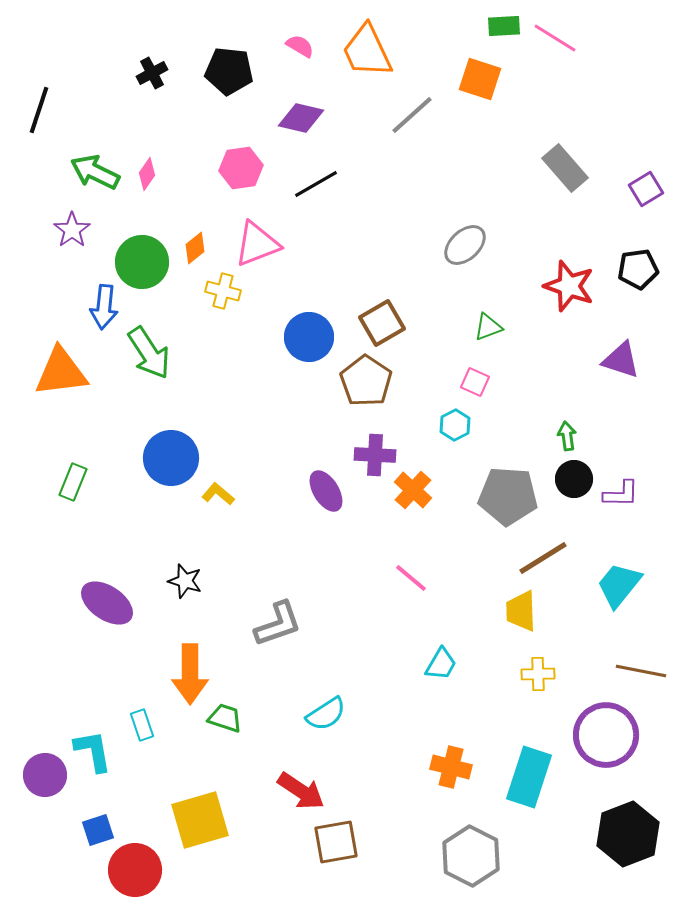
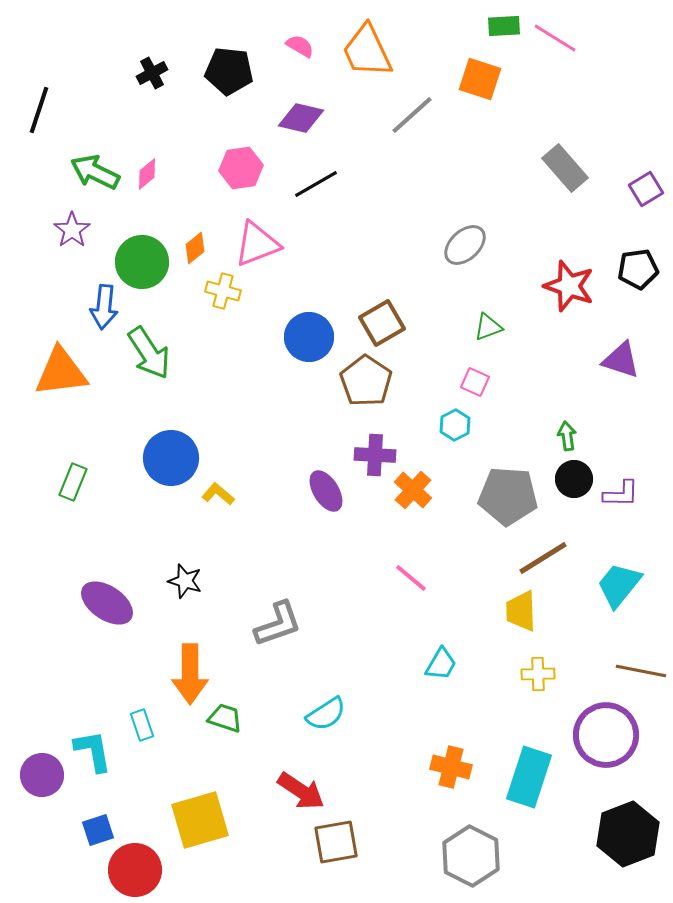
pink diamond at (147, 174): rotated 16 degrees clockwise
purple circle at (45, 775): moved 3 px left
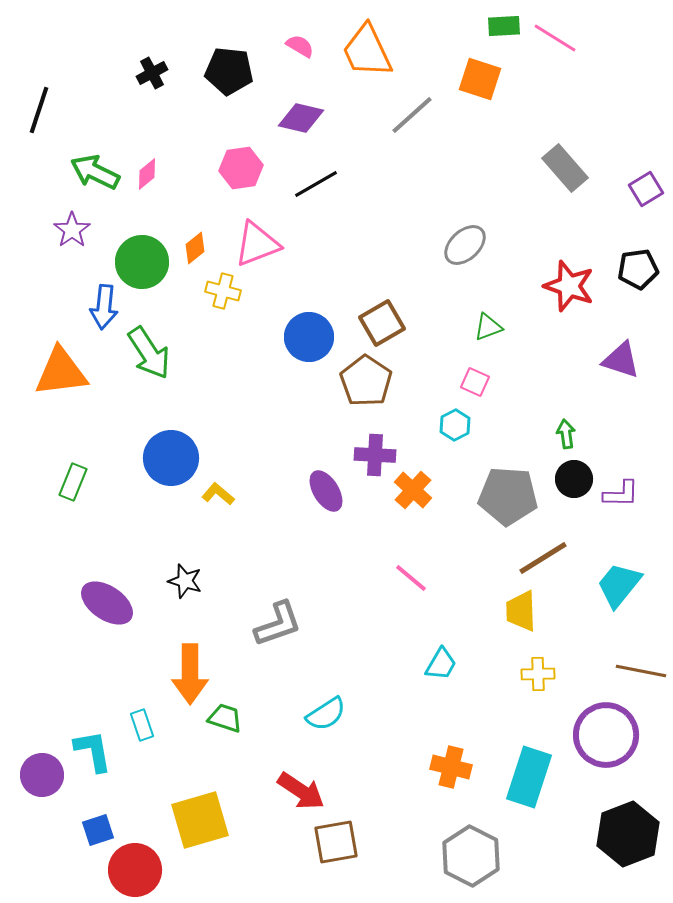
green arrow at (567, 436): moved 1 px left, 2 px up
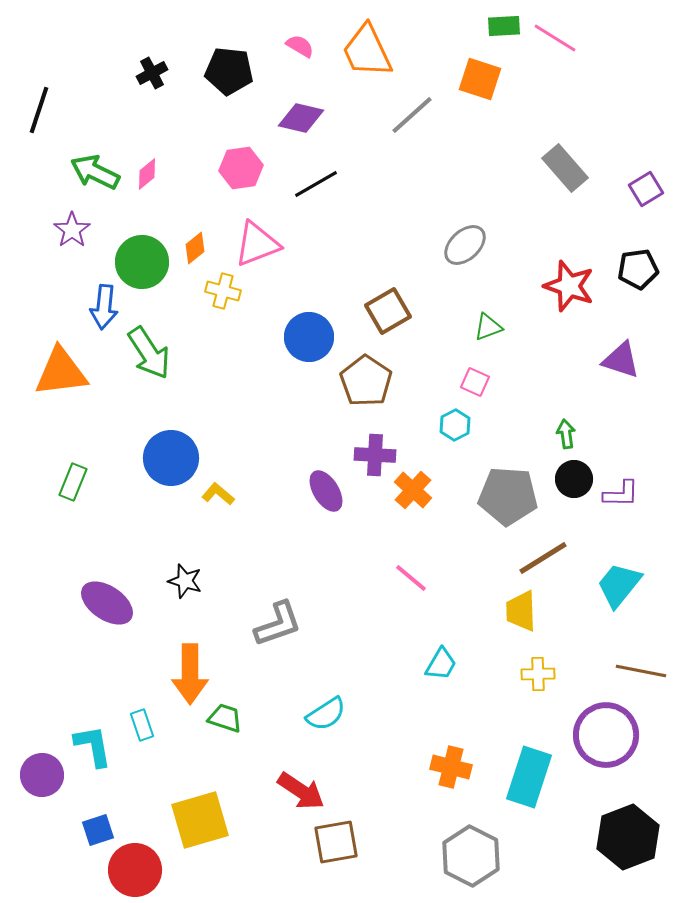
brown square at (382, 323): moved 6 px right, 12 px up
cyan L-shape at (93, 751): moved 5 px up
black hexagon at (628, 834): moved 3 px down
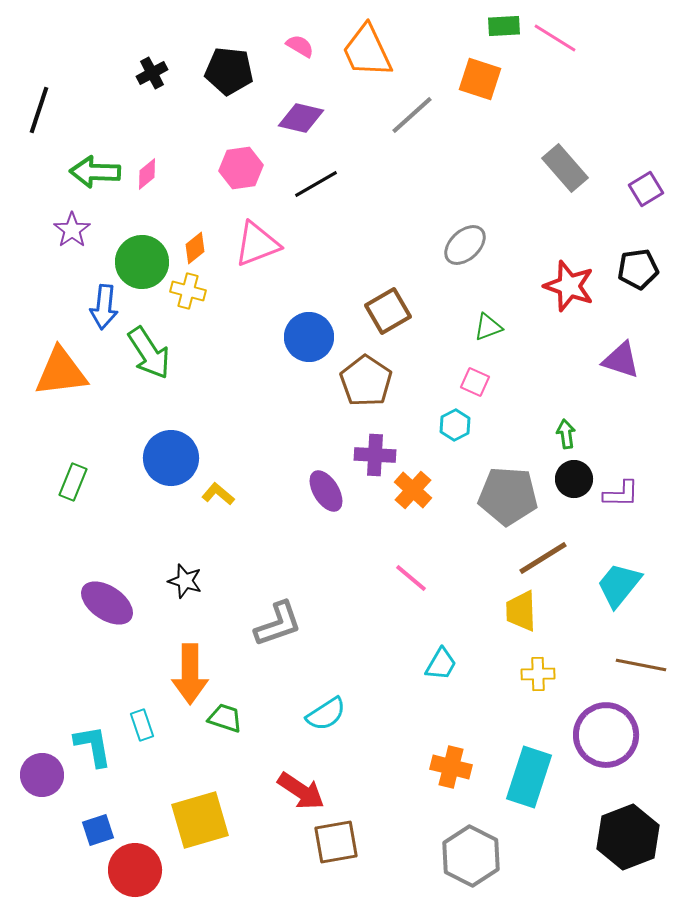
green arrow at (95, 172): rotated 24 degrees counterclockwise
yellow cross at (223, 291): moved 35 px left
brown line at (641, 671): moved 6 px up
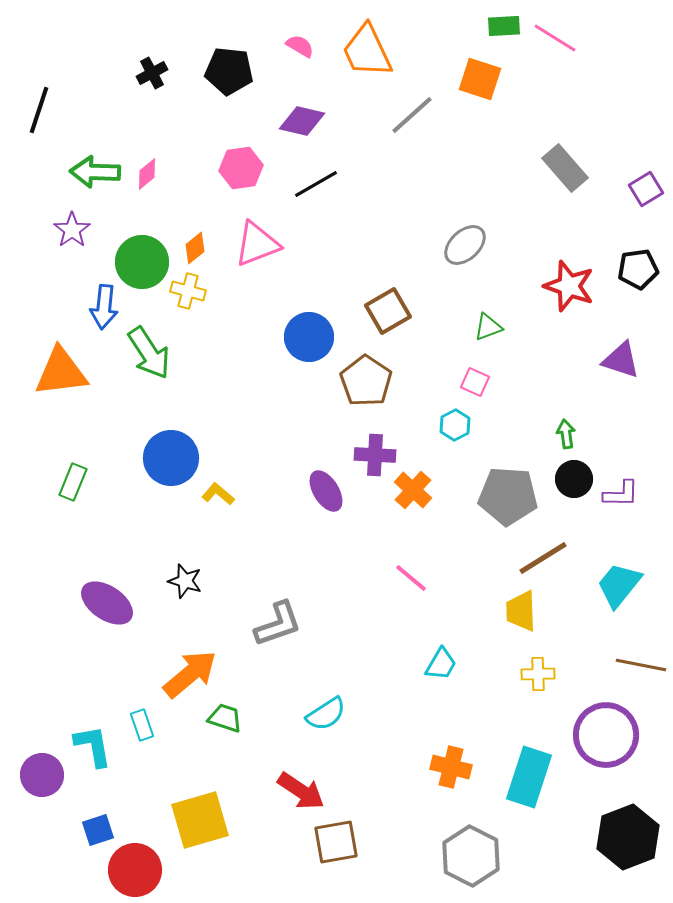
purple diamond at (301, 118): moved 1 px right, 3 px down
orange arrow at (190, 674): rotated 130 degrees counterclockwise
